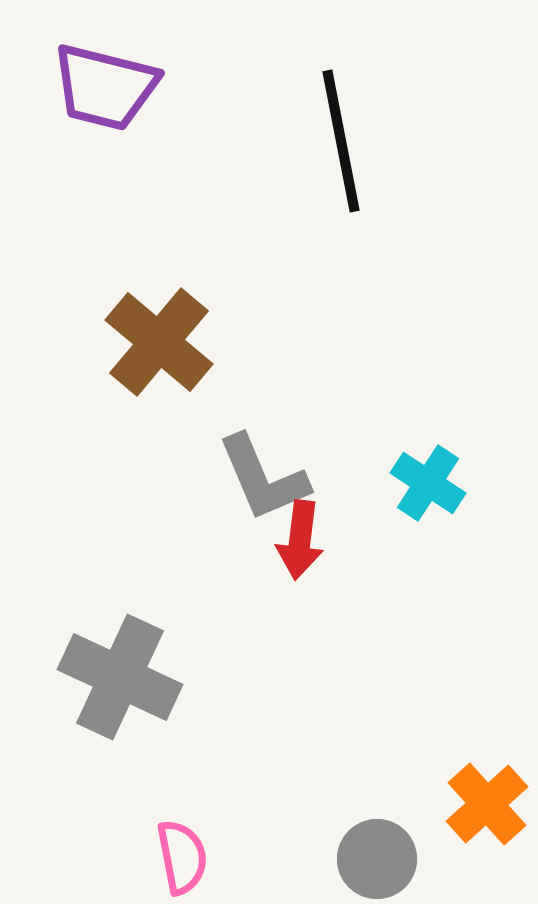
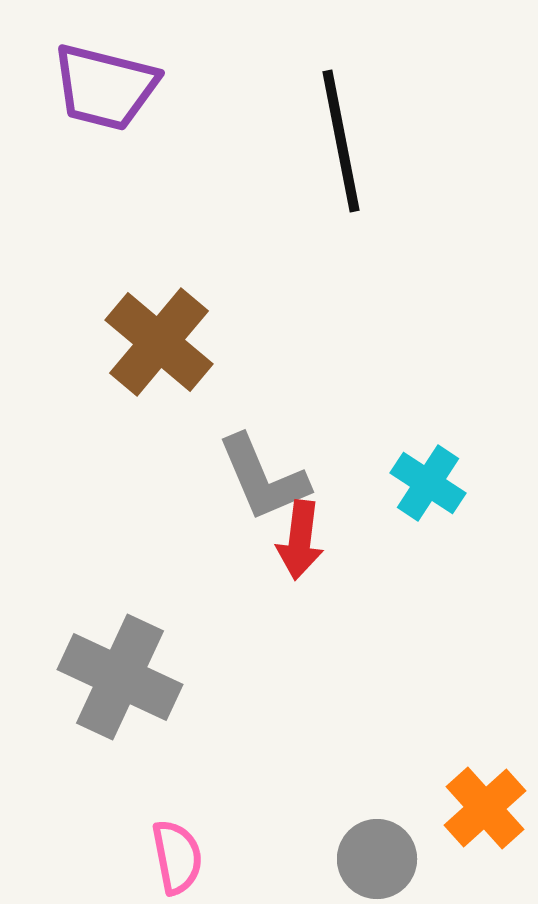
orange cross: moved 2 px left, 4 px down
pink semicircle: moved 5 px left
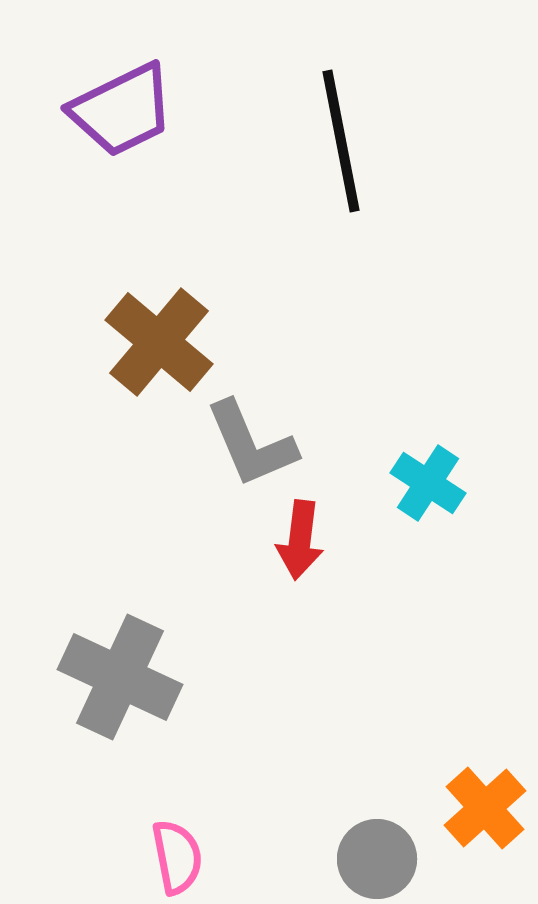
purple trapezoid: moved 17 px right, 23 px down; rotated 40 degrees counterclockwise
gray L-shape: moved 12 px left, 34 px up
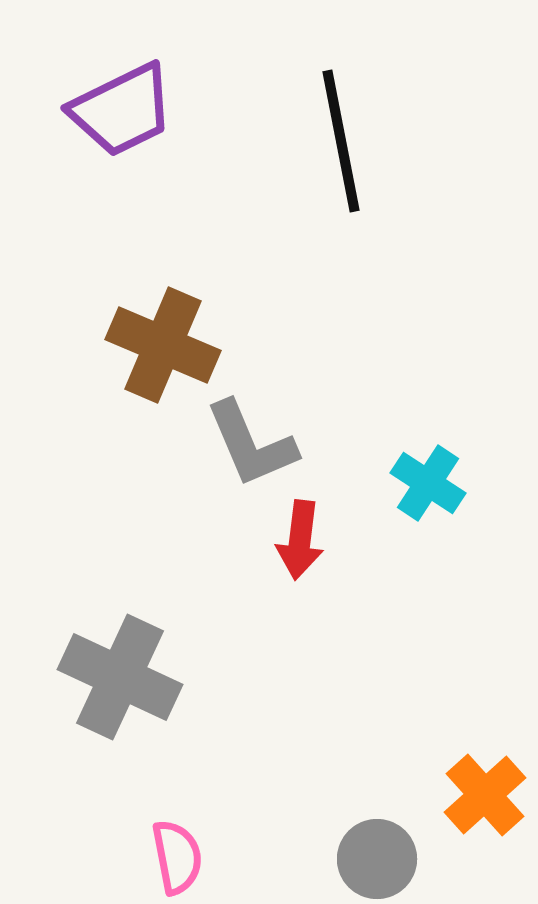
brown cross: moved 4 px right, 3 px down; rotated 17 degrees counterclockwise
orange cross: moved 13 px up
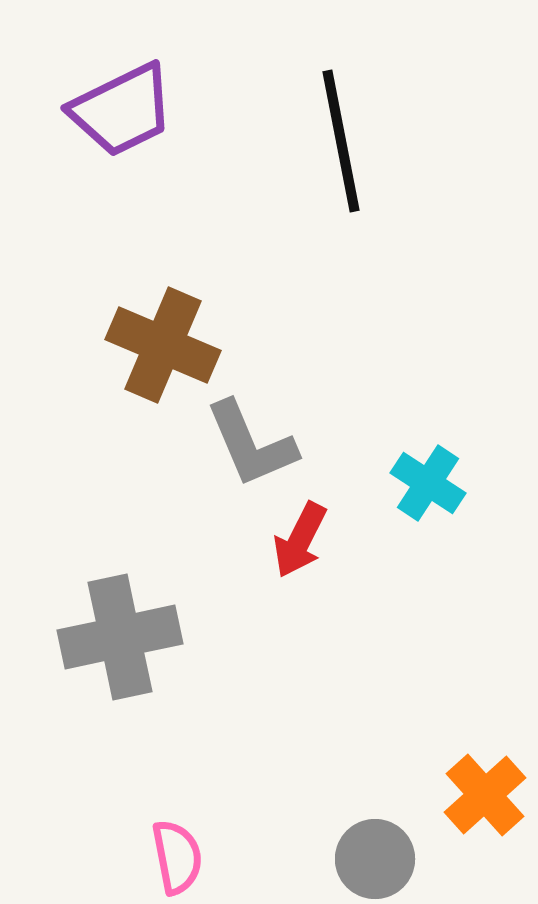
red arrow: rotated 20 degrees clockwise
gray cross: moved 40 px up; rotated 37 degrees counterclockwise
gray circle: moved 2 px left
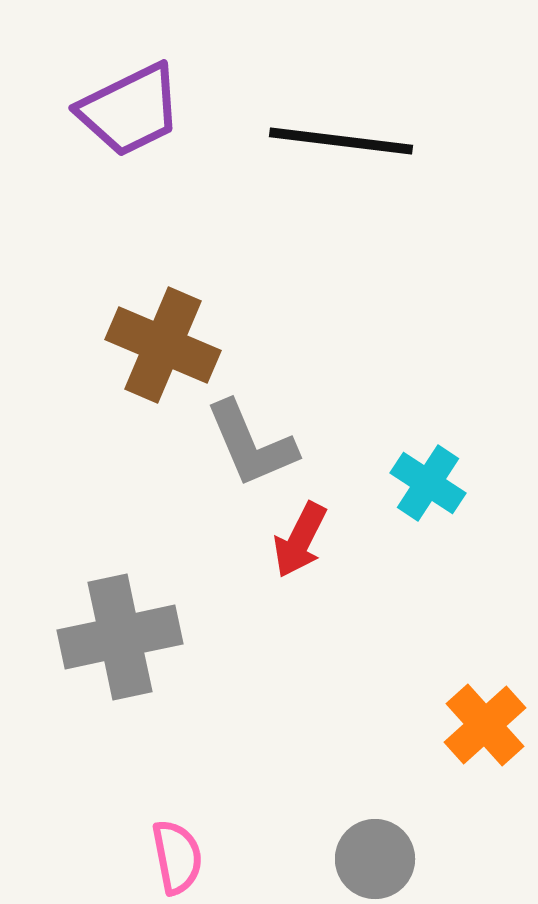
purple trapezoid: moved 8 px right
black line: rotated 72 degrees counterclockwise
orange cross: moved 70 px up
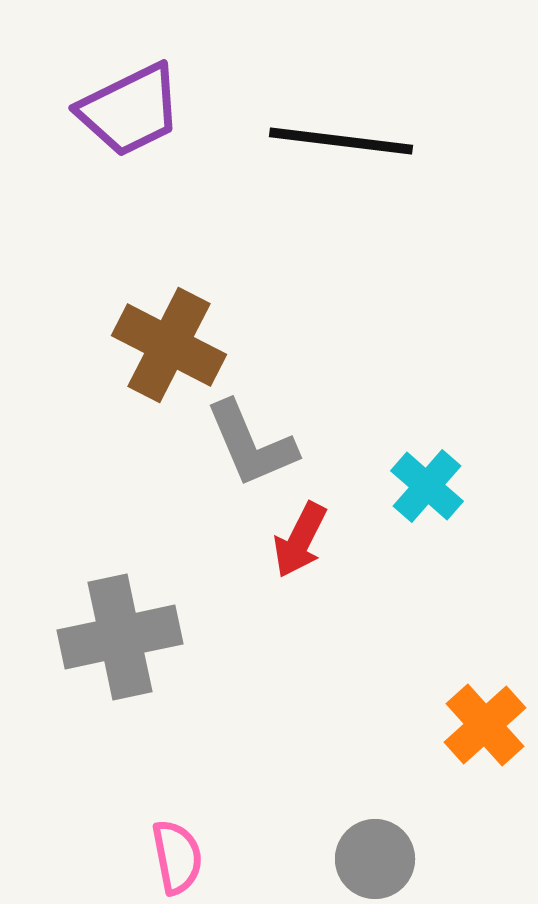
brown cross: moved 6 px right; rotated 4 degrees clockwise
cyan cross: moved 1 px left, 3 px down; rotated 8 degrees clockwise
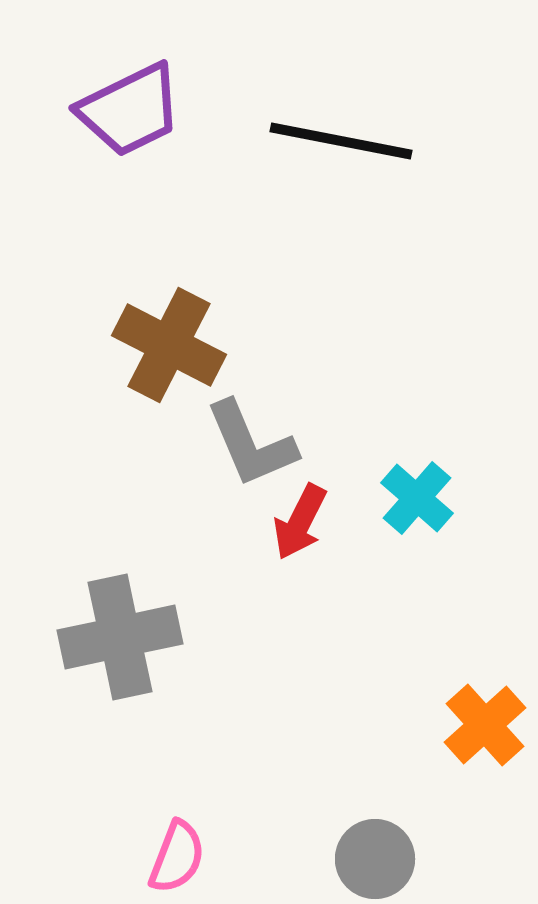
black line: rotated 4 degrees clockwise
cyan cross: moved 10 px left, 12 px down
red arrow: moved 18 px up
pink semicircle: rotated 32 degrees clockwise
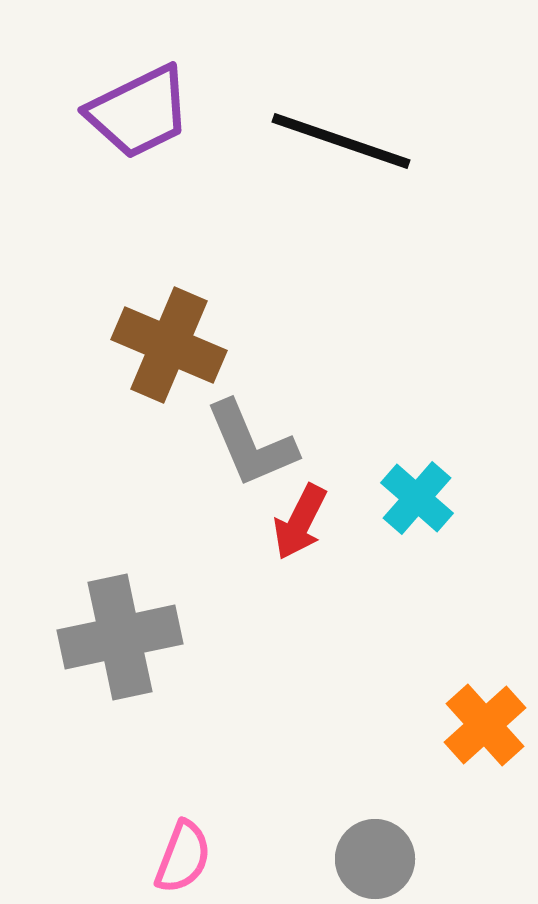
purple trapezoid: moved 9 px right, 2 px down
black line: rotated 8 degrees clockwise
brown cross: rotated 4 degrees counterclockwise
pink semicircle: moved 6 px right
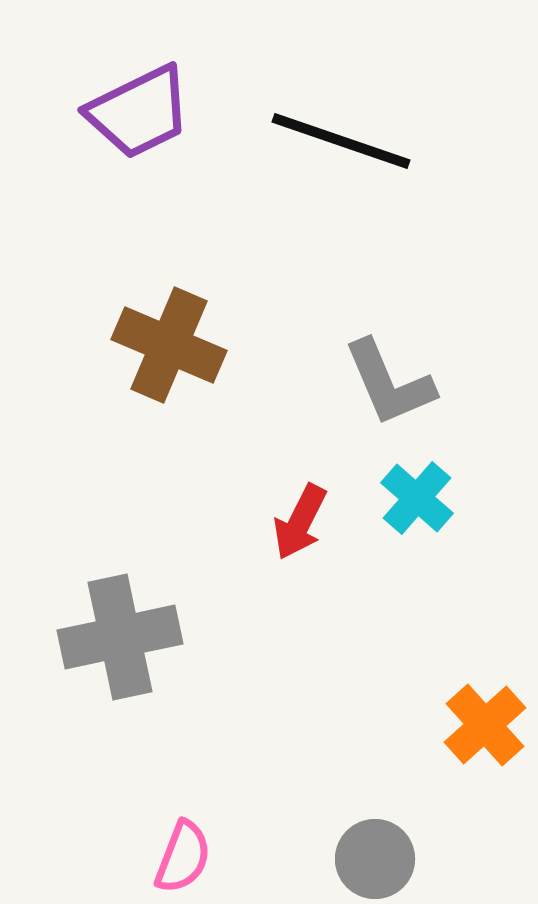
gray L-shape: moved 138 px right, 61 px up
